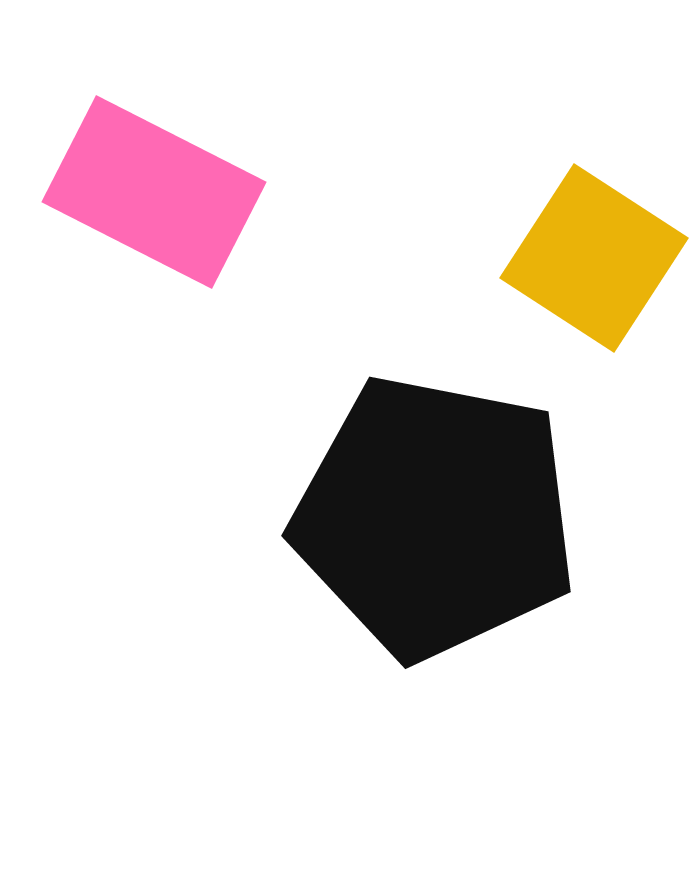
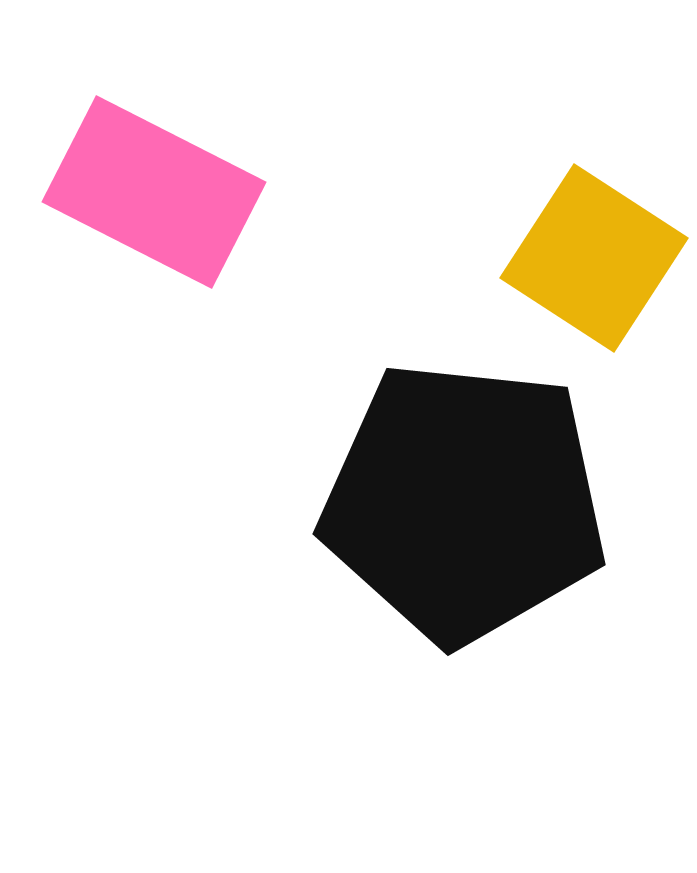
black pentagon: moved 29 px right, 15 px up; rotated 5 degrees counterclockwise
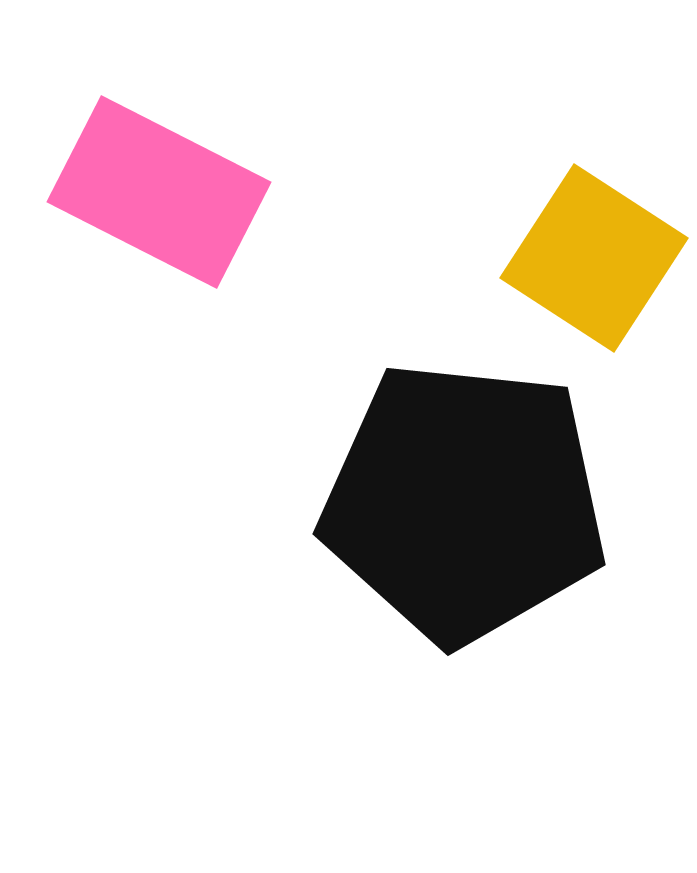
pink rectangle: moved 5 px right
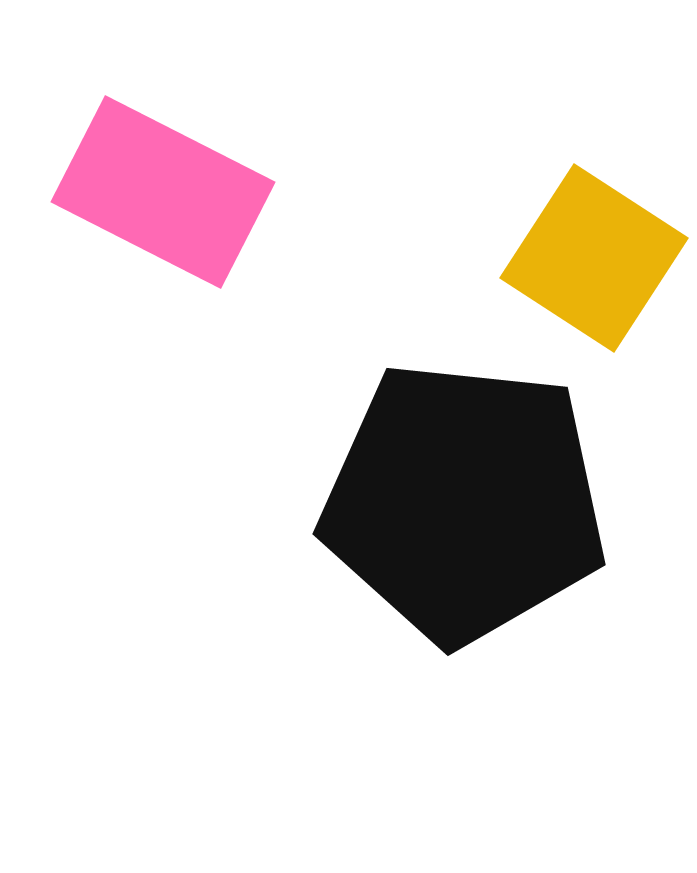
pink rectangle: moved 4 px right
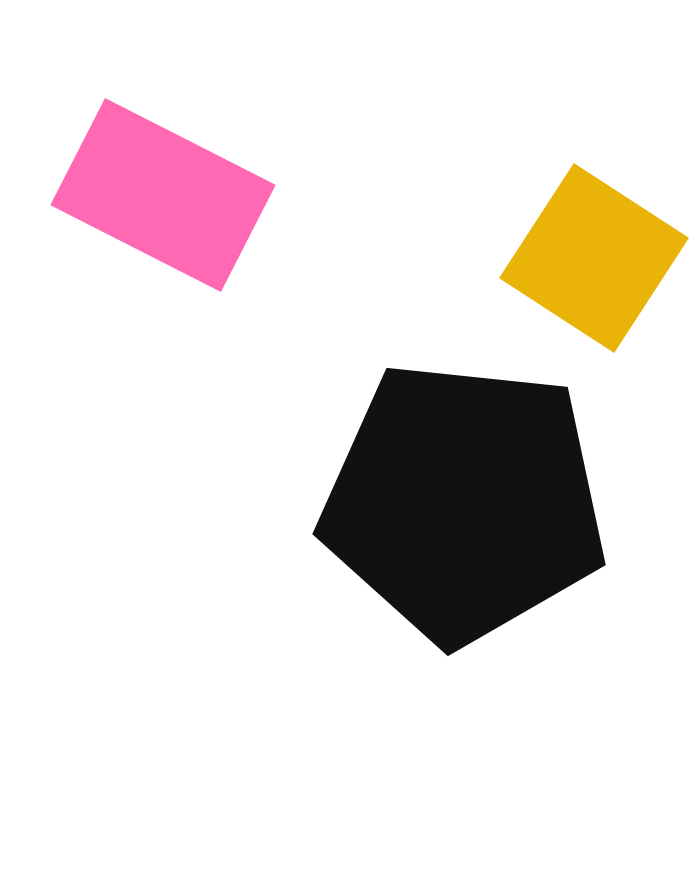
pink rectangle: moved 3 px down
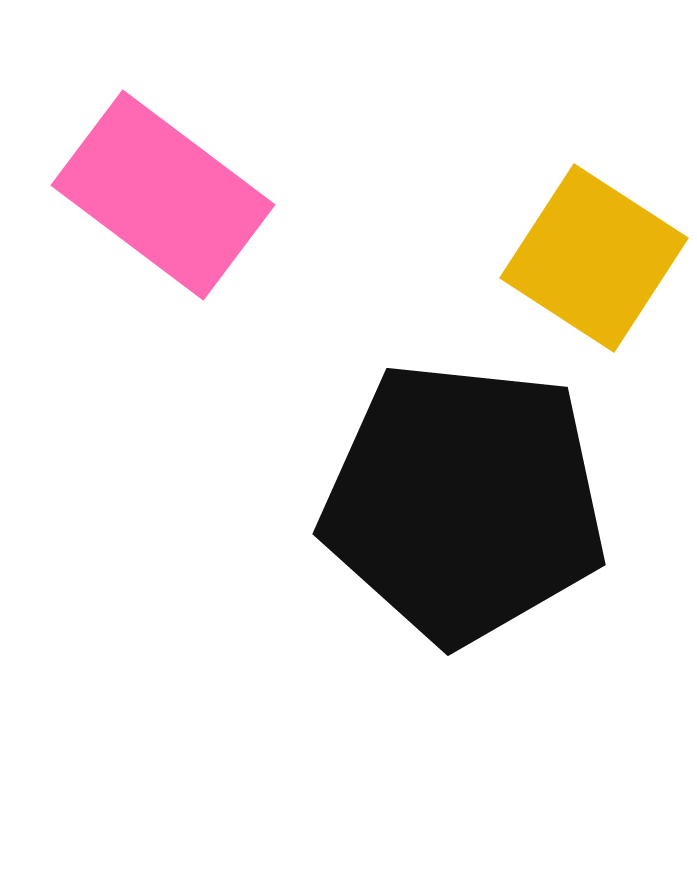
pink rectangle: rotated 10 degrees clockwise
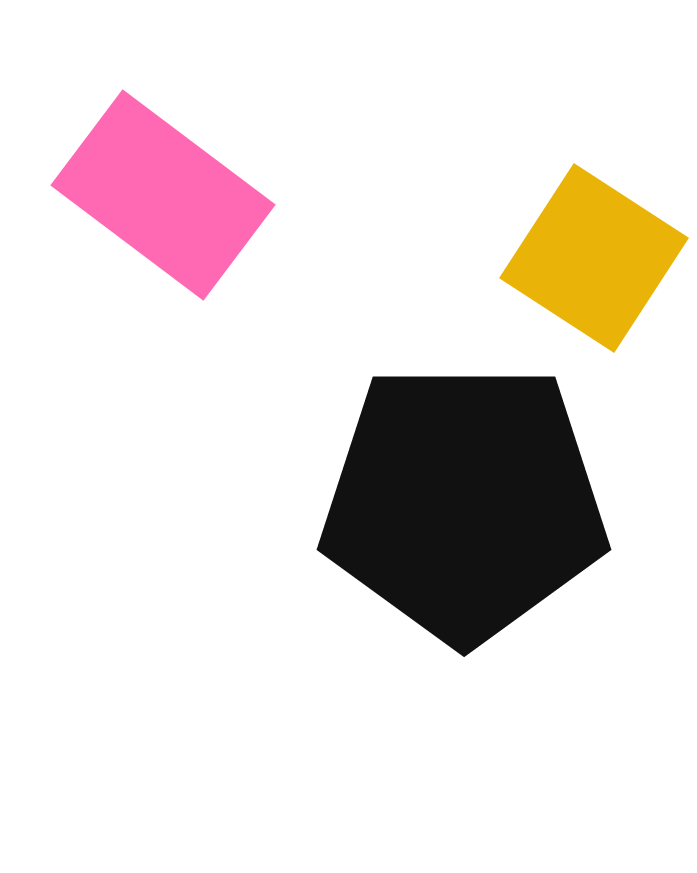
black pentagon: rotated 6 degrees counterclockwise
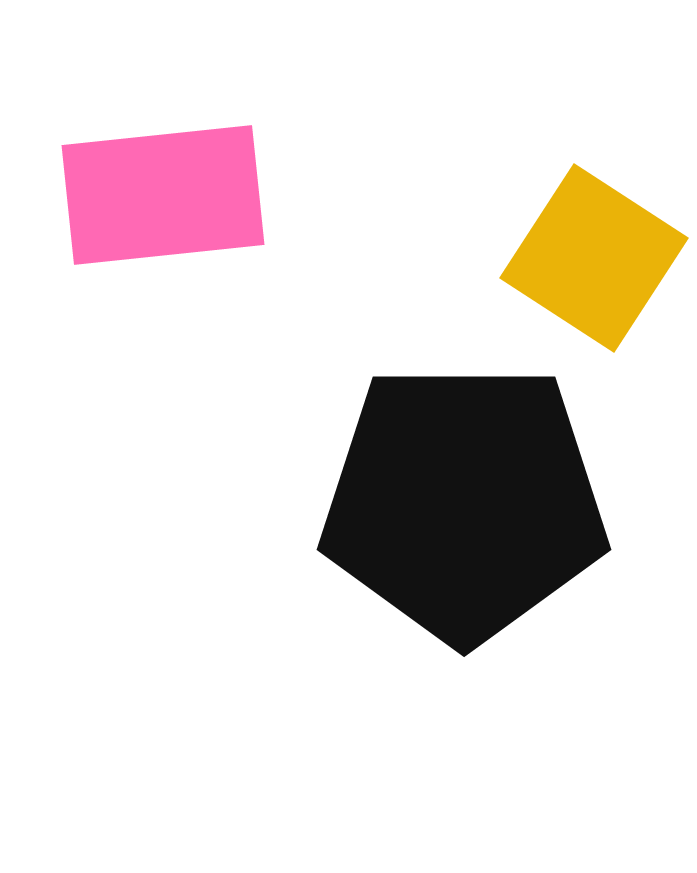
pink rectangle: rotated 43 degrees counterclockwise
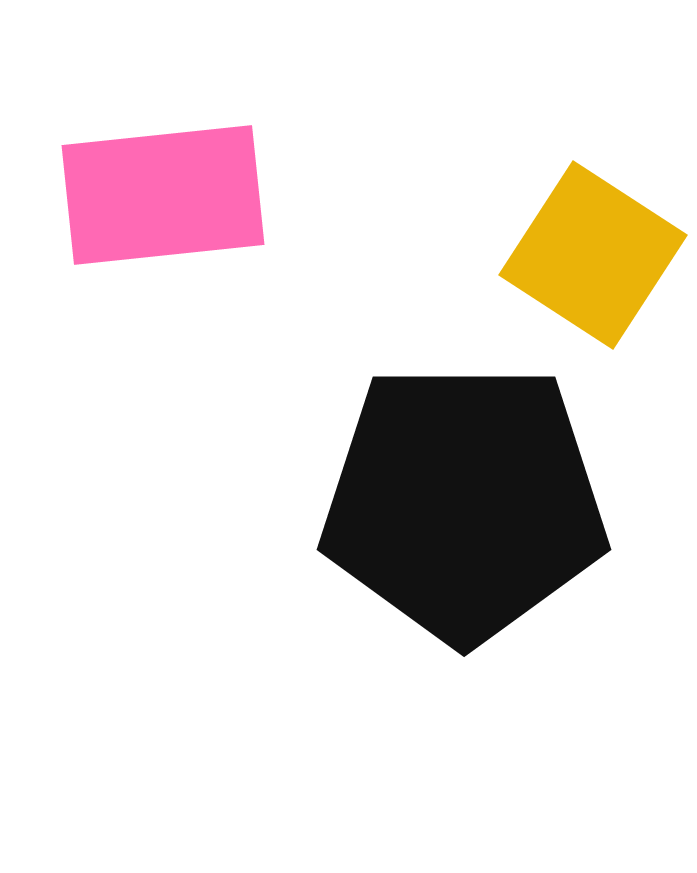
yellow square: moved 1 px left, 3 px up
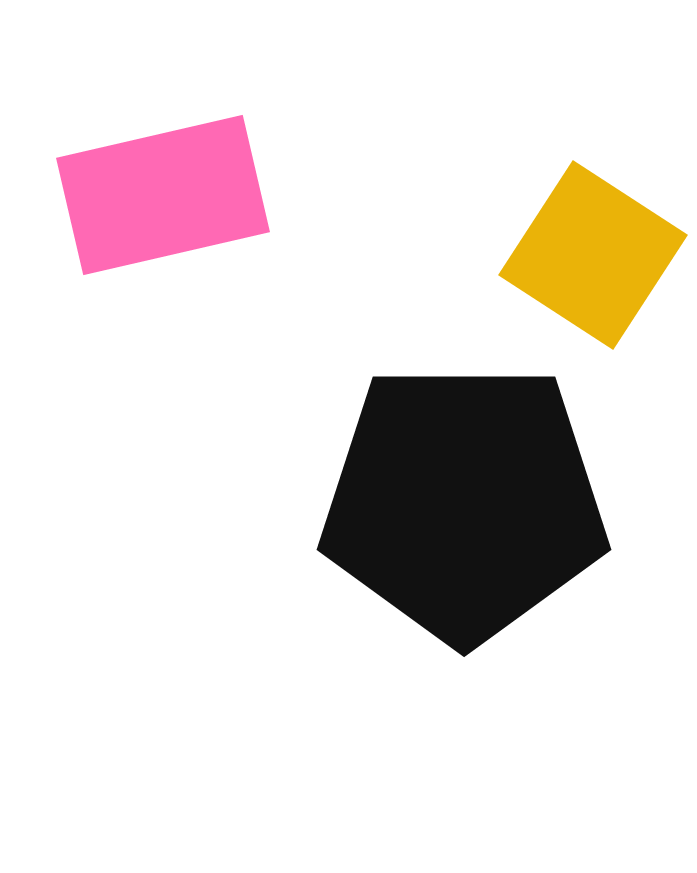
pink rectangle: rotated 7 degrees counterclockwise
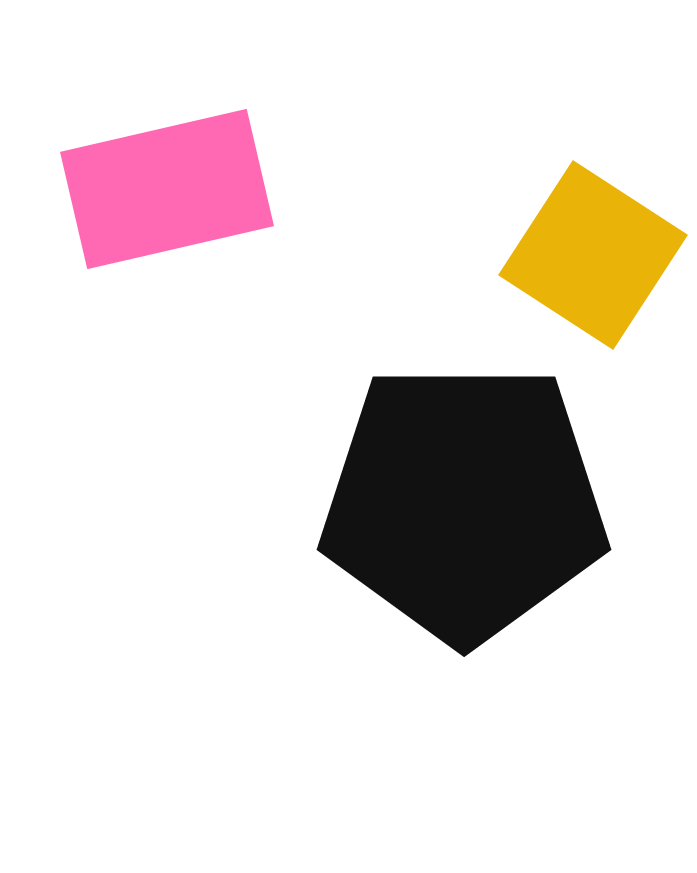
pink rectangle: moved 4 px right, 6 px up
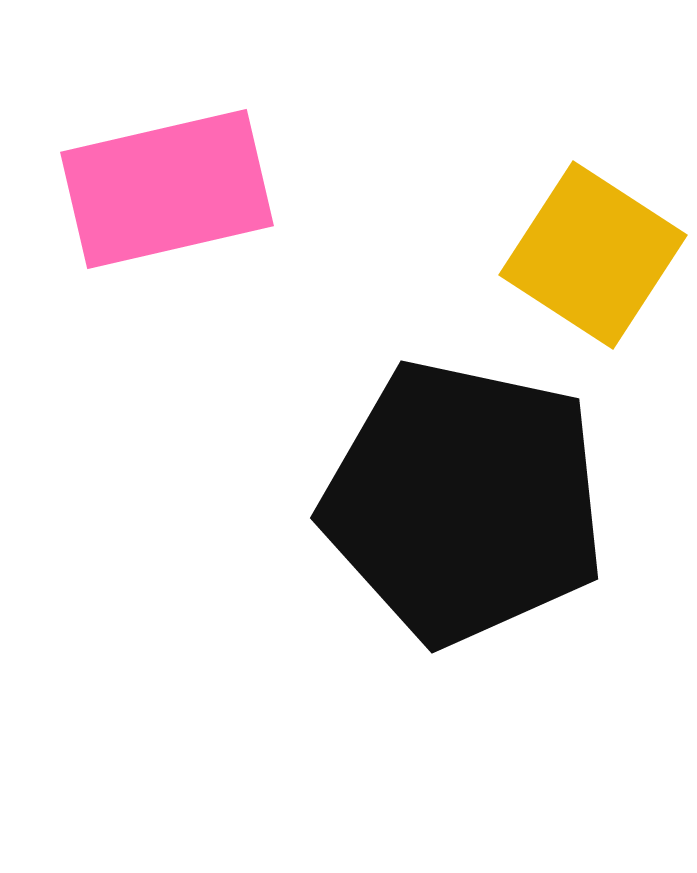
black pentagon: rotated 12 degrees clockwise
